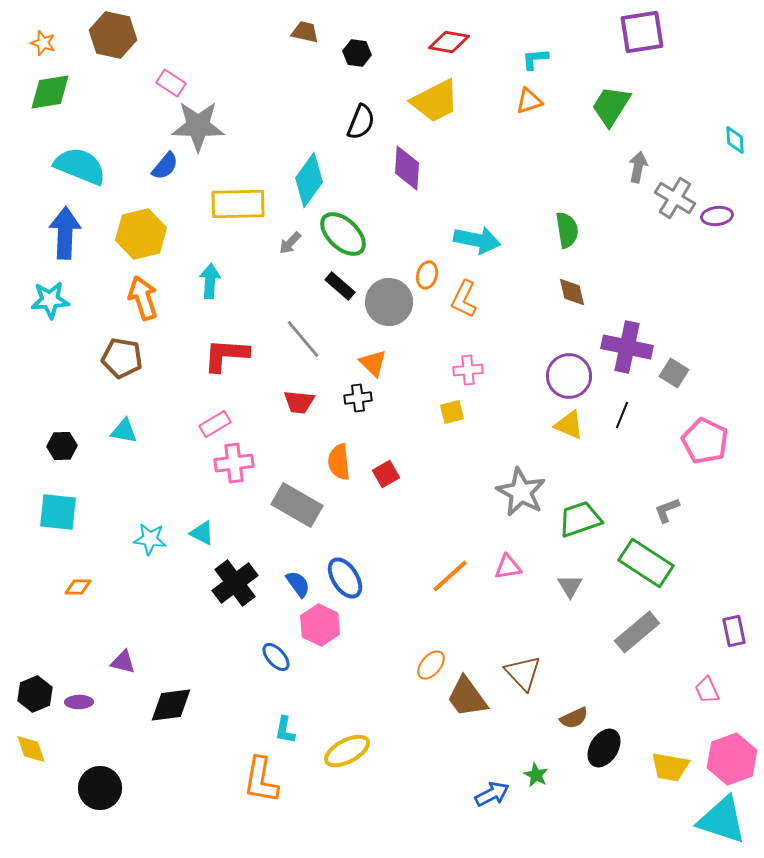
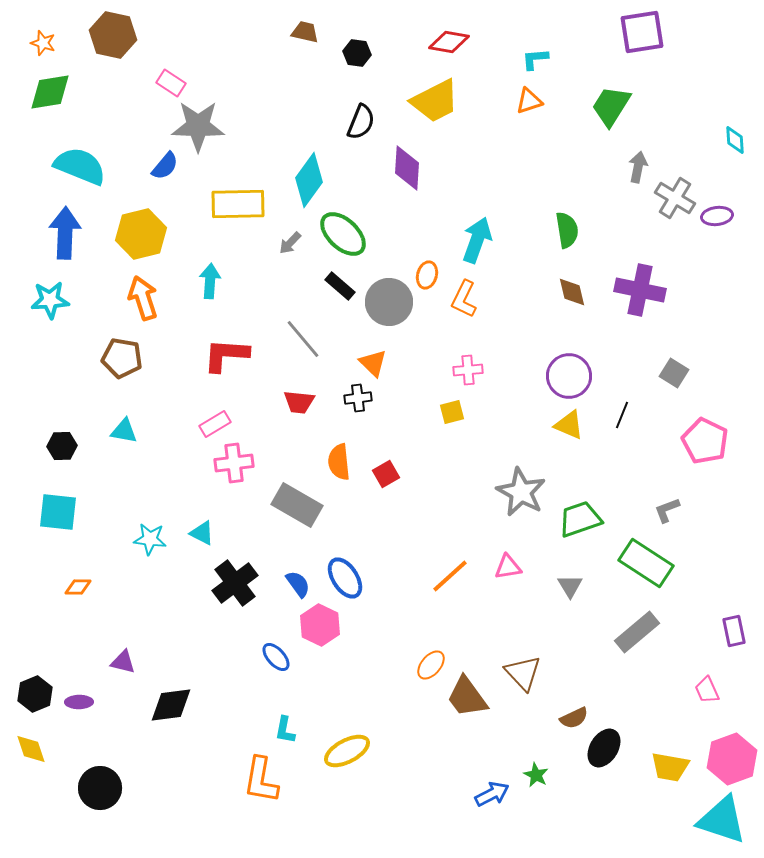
cyan arrow at (477, 240): rotated 81 degrees counterclockwise
purple cross at (627, 347): moved 13 px right, 57 px up
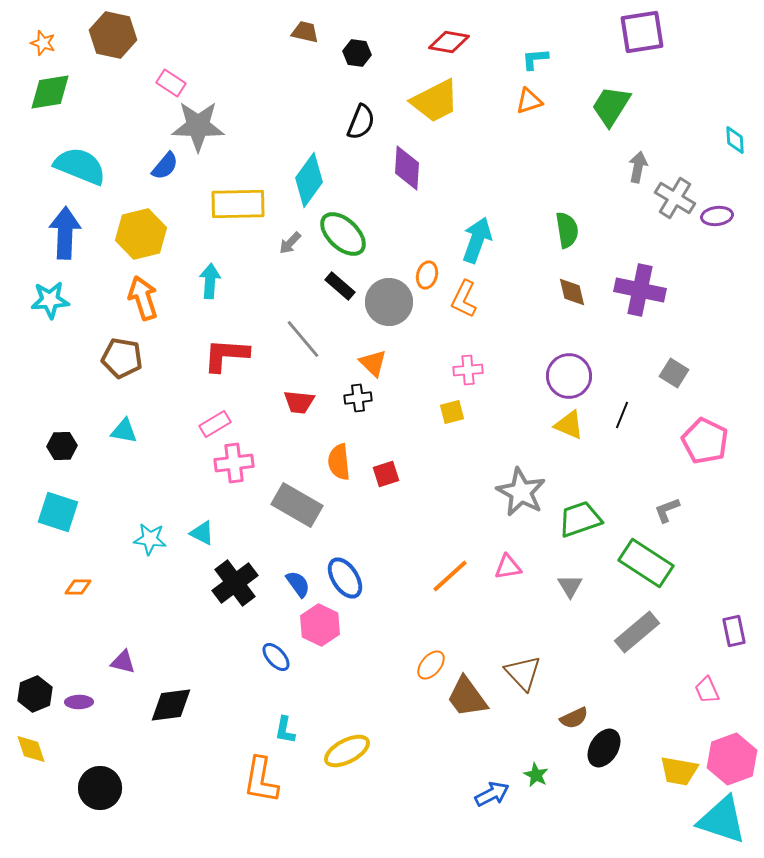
red square at (386, 474): rotated 12 degrees clockwise
cyan square at (58, 512): rotated 12 degrees clockwise
yellow trapezoid at (670, 767): moved 9 px right, 4 px down
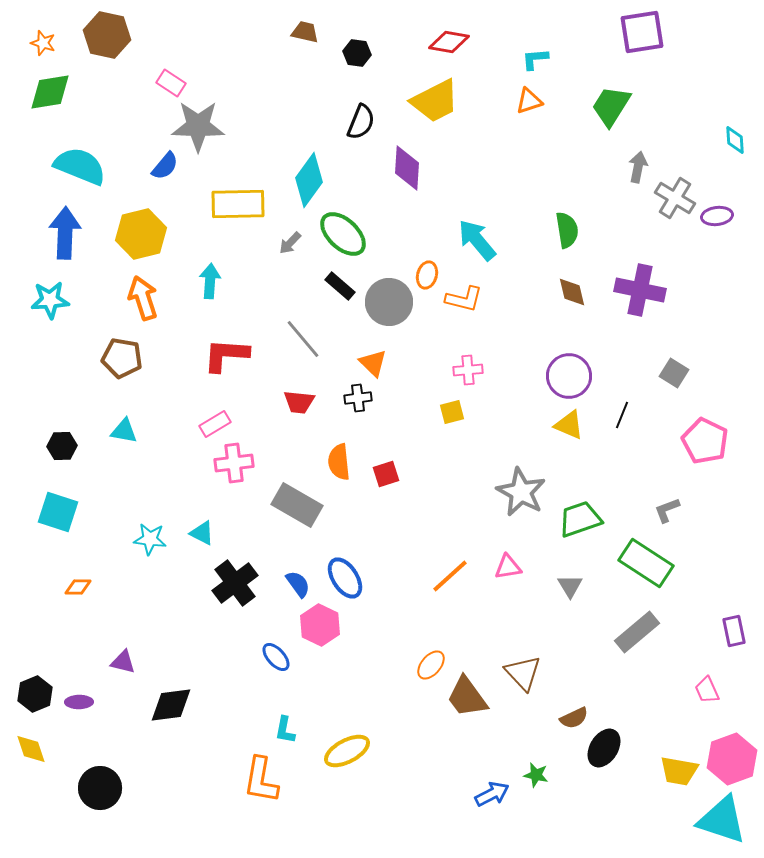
brown hexagon at (113, 35): moved 6 px left
cyan arrow at (477, 240): rotated 60 degrees counterclockwise
orange L-shape at (464, 299): rotated 102 degrees counterclockwise
green star at (536, 775): rotated 15 degrees counterclockwise
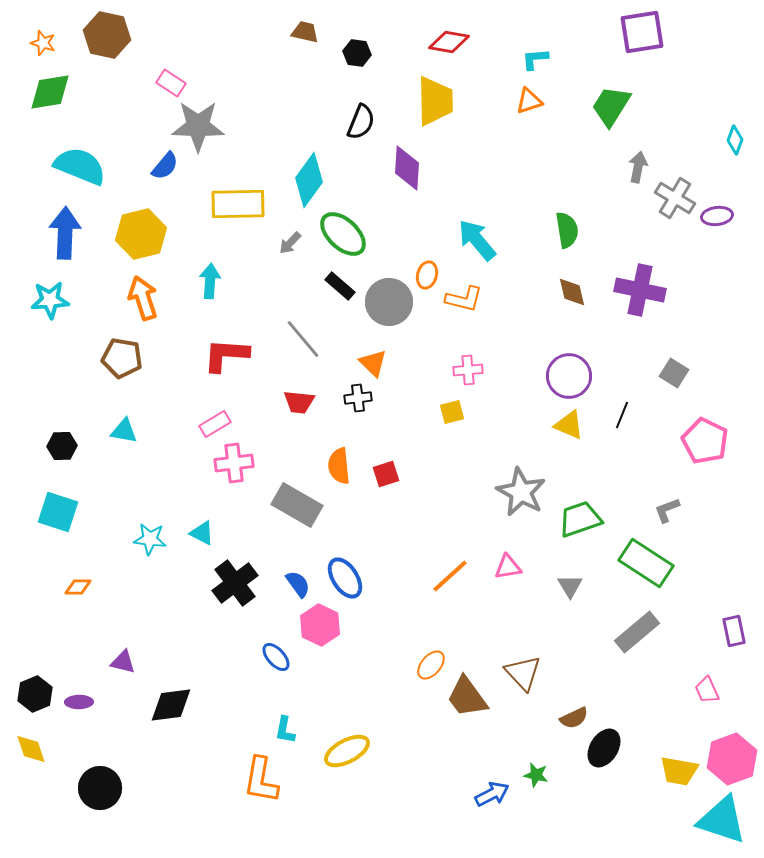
yellow trapezoid at (435, 101): rotated 64 degrees counterclockwise
cyan diamond at (735, 140): rotated 24 degrees clockwise
orange semicircle at (339, 462): moved 4 px down
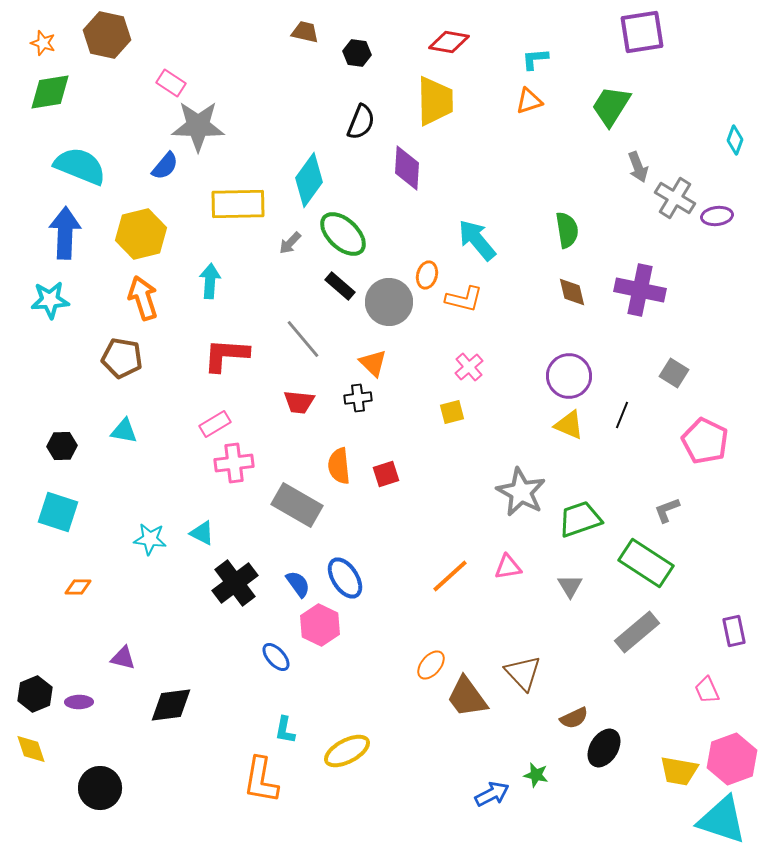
gray arrow at (638, 167): rotated 148 degrees clockwise
pink cross at (468, 370): moved 1 px right, 3 px up; rotated 36 degrees counterclockwise
purple triangle at (123, 662): moved 4 px up
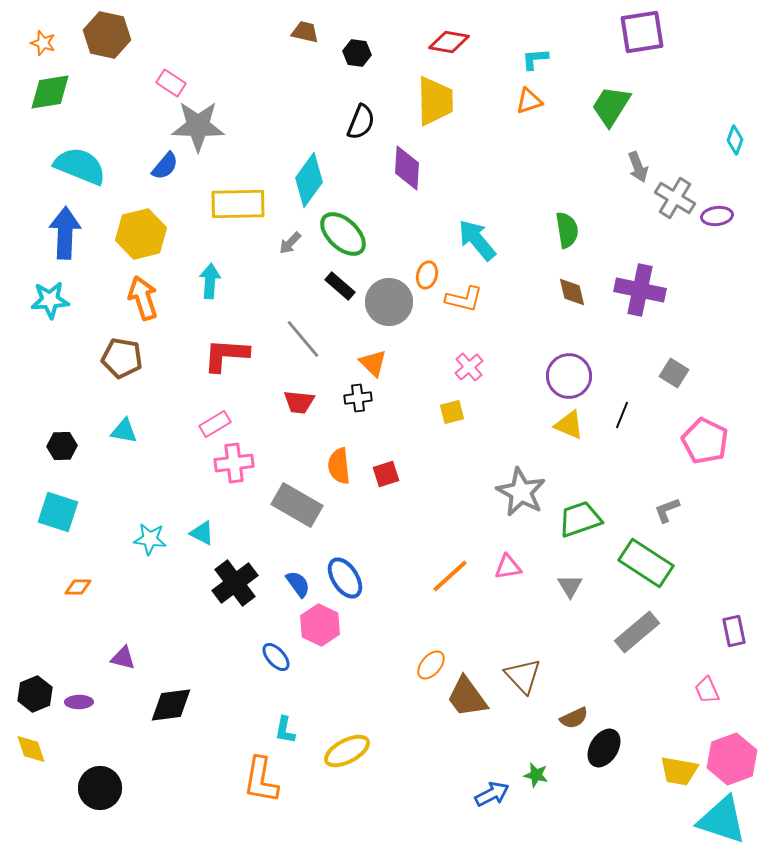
brown triangle at (523, 673): moved 3 px down
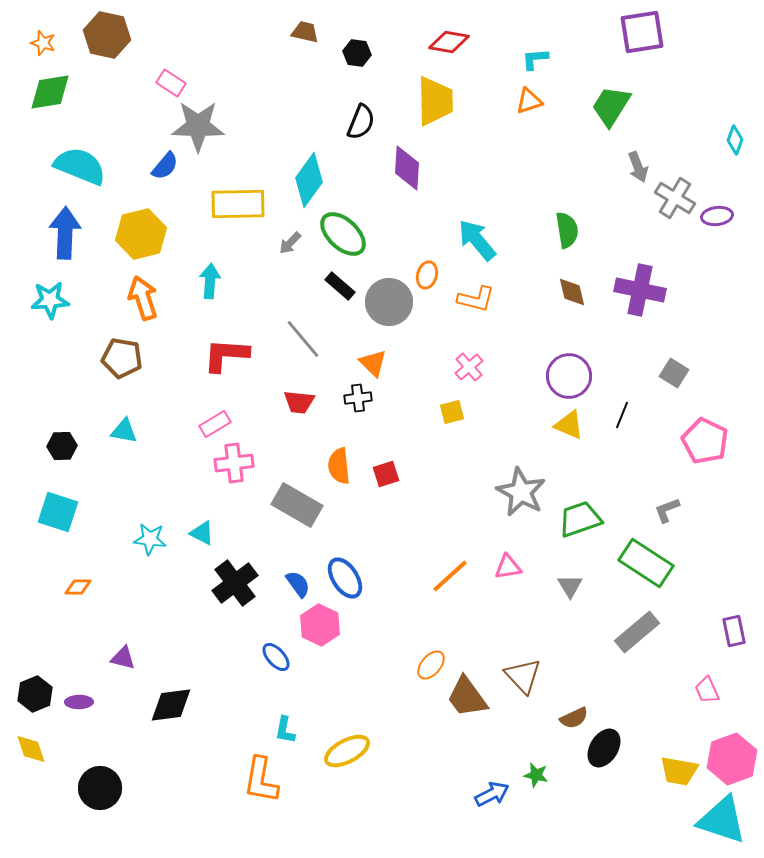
orange L-shape at (464, 299): moved 12 px right
